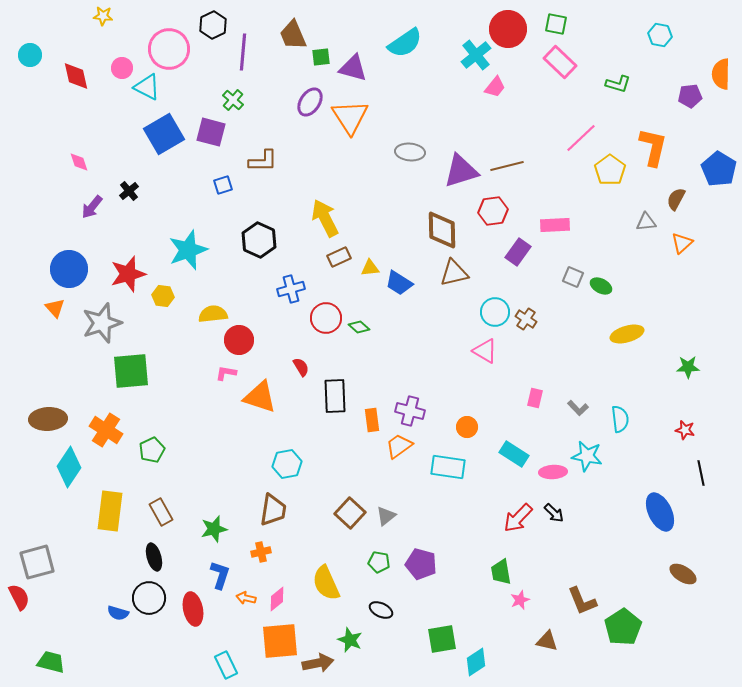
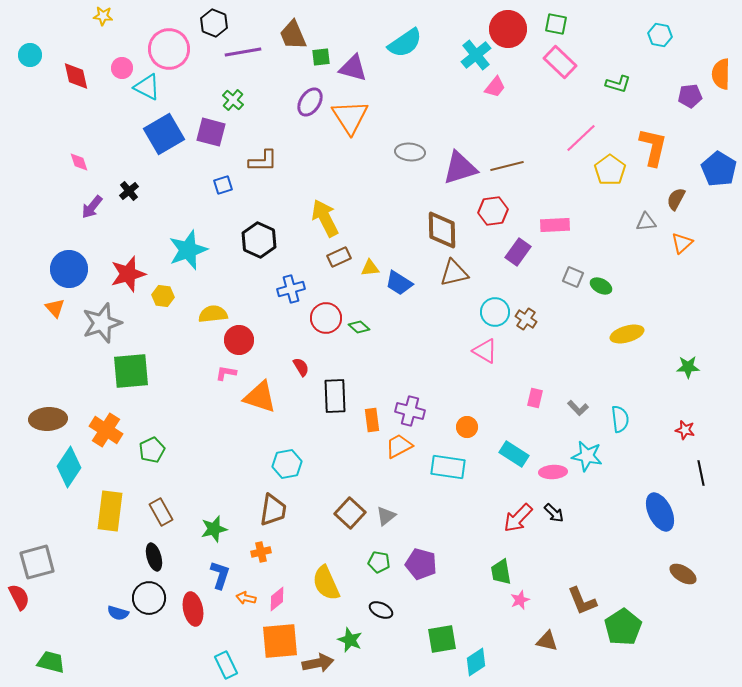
black hexagon at (213, 25): moved 1 px right, 2 px up; rotated 12 degrees counterclockwise
purple line at (243, 52): rotated 75 degrees clockwise
purple triangle at (461, 171): moved 1 px left, 3 px up
orange trapezoid at (399, 446): rotated 8 degrees clockwise
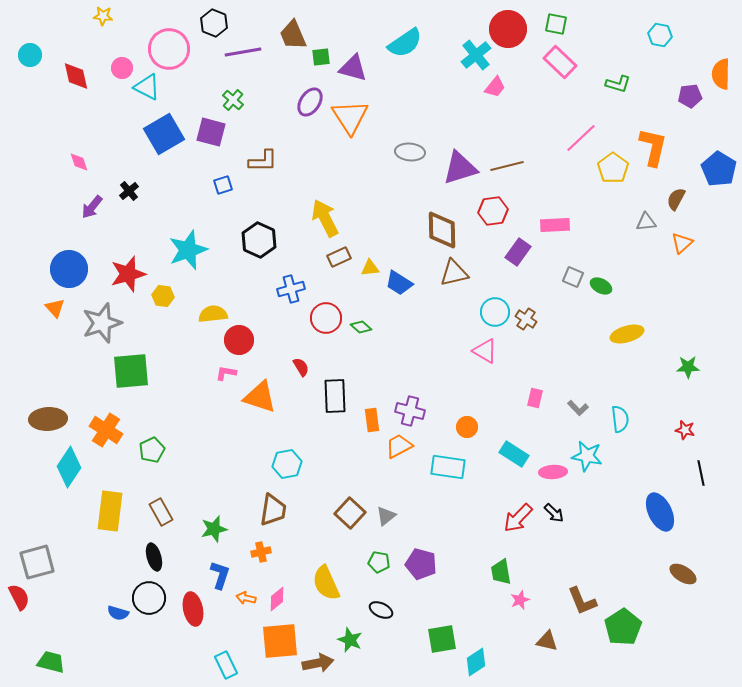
yellow pentagon at (610, 170): moved 3 px right, 2 px up
green diamond at (359, 327): moved 2 px right
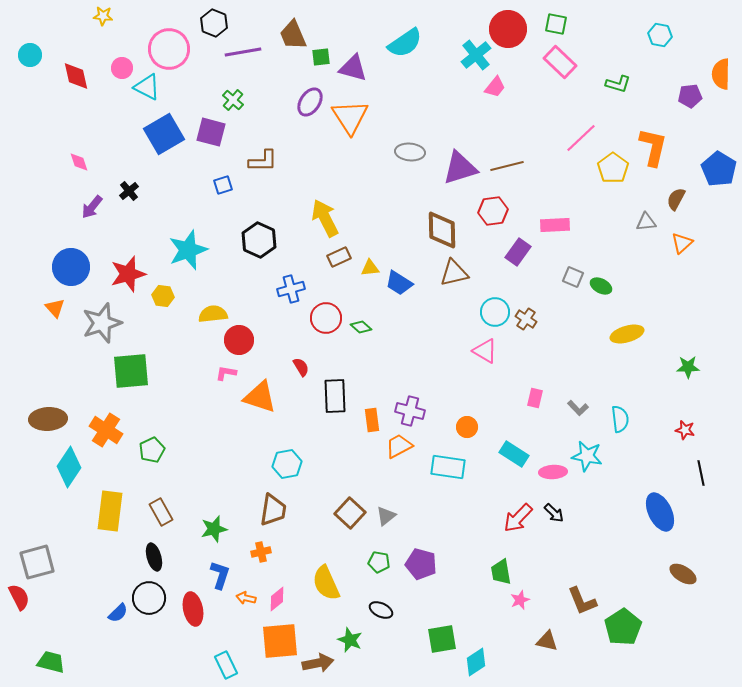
blue circle at (69, 269): moved 2 px right, 2 px up
blue semicircle at (118, 613): rotated 60 degrees counterclockwise
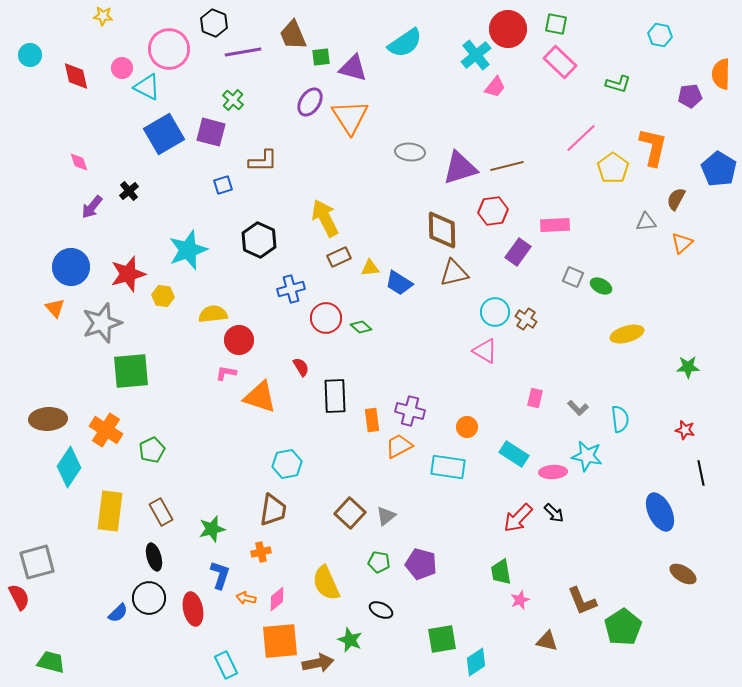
green star at (214, 529): moved 2 px left
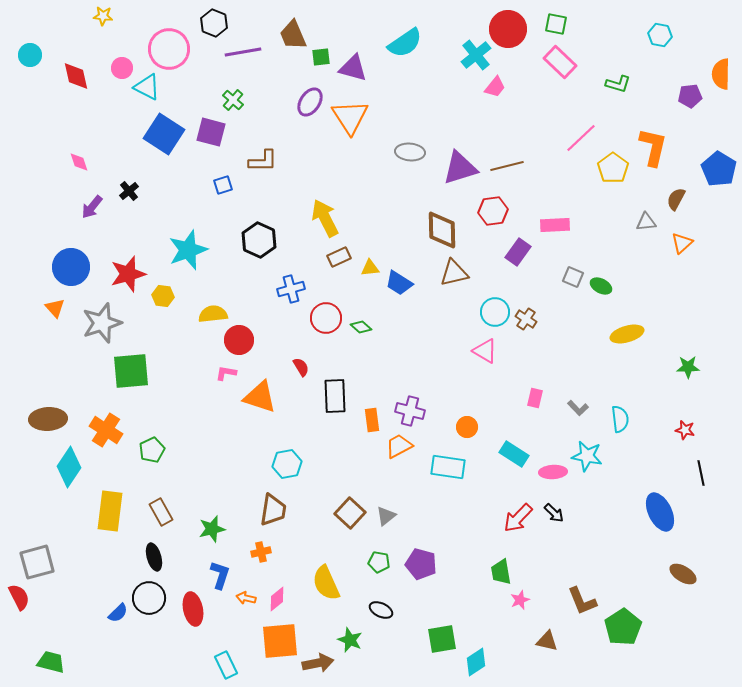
blue square at (164, 134): rotated 27 degrees counterclockwise
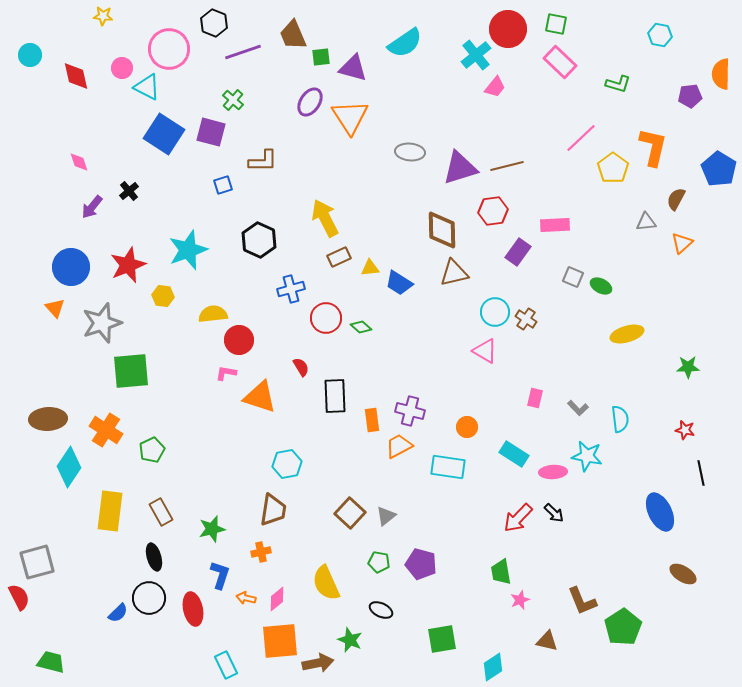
purple line at (243, 52): rotated 9 degrees counterclockwise
red star at (128, 274): moved 9 px up; rotated 6 degrees counterclockwise
cyan diamond at (476, 662): moved 17 px right, 5 px down
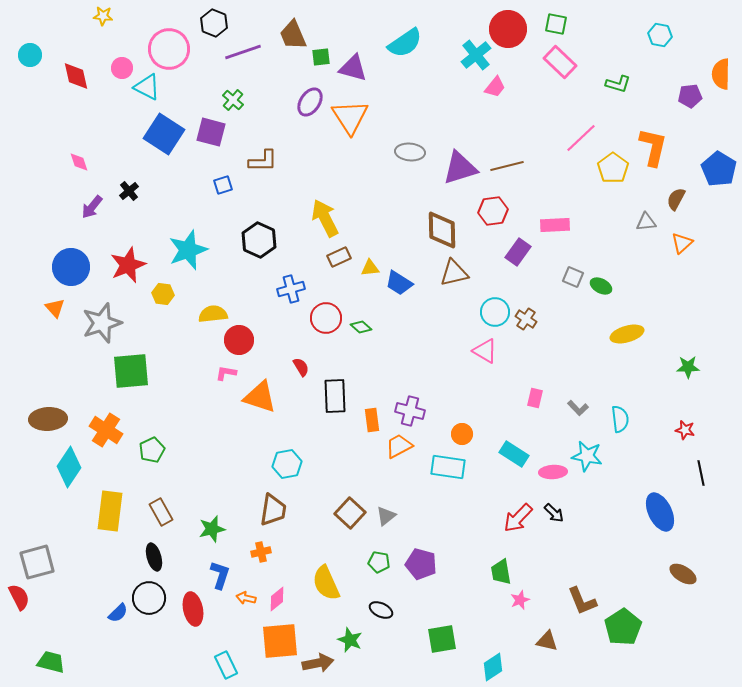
yellow hexagon at (163, 296): moved 2 px up
orange circle at (467, 427): moved 5 px left, 7 px down
